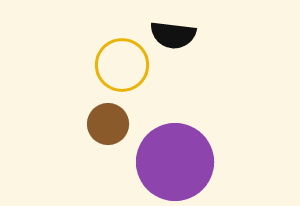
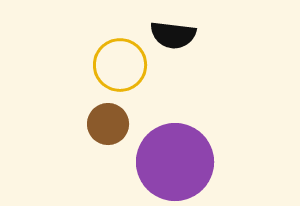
yellow circle: moved 2 px left
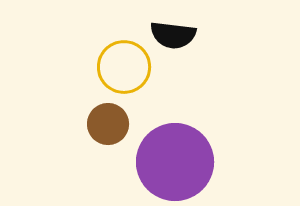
yellow circle: moved 4 px right, 2 px down
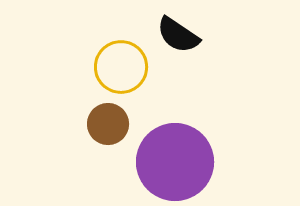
black semicircle: moved 5 px right; rotated 27 degrees clockwise
yellow circle: moved 3 px left
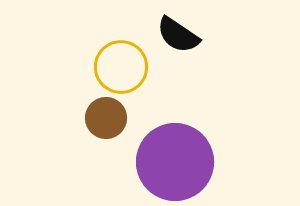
brown circle: moved 2 px left, 6 px up
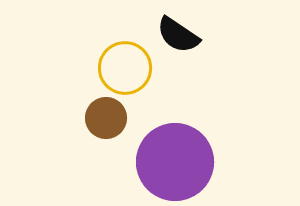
yellow circle: moved 4 px right, 1 px down
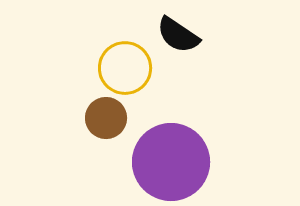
purple circle: moved 4 px left
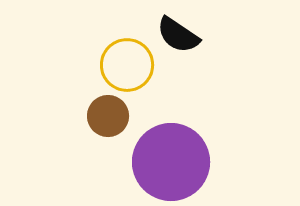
yellow circle: moved 2 px right, 3 px up
brown circle: moved 2 px right, 2 px up
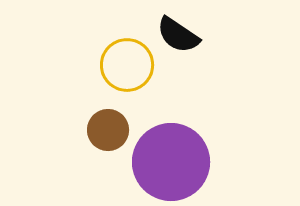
brown circle: moved 14 px down
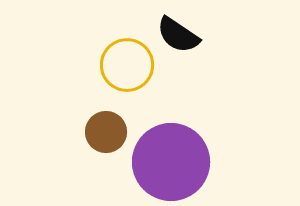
brown circle: moved 2 px left, 2 px down
